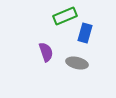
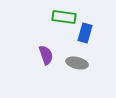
green rectangle: moved 1 px left, 1 px down; rotated 30 degrees clockwise
purple semicircle: moved 3 px down
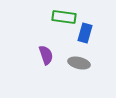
gray ellipse: moved 2 px right
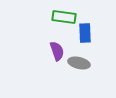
blue rectangle: rotated 18 degrees counterclockwise
purple semicircle: moved 11 px right, 4 px up
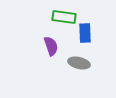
purple semicircle: moved 6 px left, 5 px up
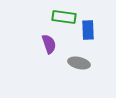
blue rectangle: moved 3 px right, 3 px up
purple semicircle: moved 2 px left, 2 px up
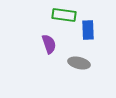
green rectangle: moved 2 px up
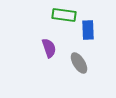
purple semicircle: moved 4 px down
gray ellipse: rotated 45 degrees clockwise
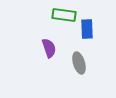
blue rectangle: moved 1 px left, 1 px up
gray ellipse: rotated 15 degrees clockwise
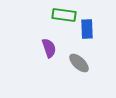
gray ellipse: rotated 30 degrees counterclockwise
